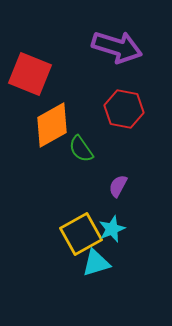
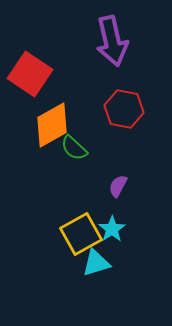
purple arrow: moved 5 px left, 6 px up; rotated 60 degrees clockwise
red square: rotated 12 degrees clockwise
green semicircle: moved 7 px left, 1 px up; rotated 12 degrees counterclockwise
cyan star: rotated 12 degrees counterclockwise
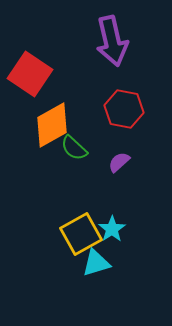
purple semicircle: moved 1 px right, 24 px up; rotated 20 degrees clockwise
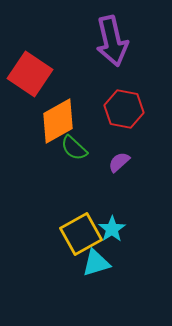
orange diamond: moved 6 px right, 4 px up
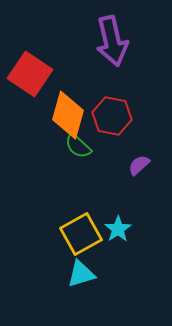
red hexagon: moved 12 px left, 7 px down
orange diamond: moved 10 px right, 6 px up; rotated 45 degrees counterclockwise
green semicircle: moved 4 px right, 2 px up
purple semicircle: moved 20 px right, 3 px down
cyan star: moved 6 px right
cyan triangle: moved 15 px left, 11 px down
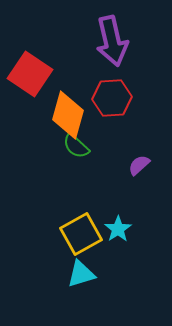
red hexagon: moved 18 px up; rotated 15 degrees counterclockwise
green semicircle: moved 2 px left
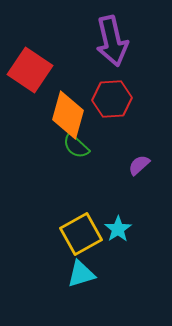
red square: moved 4 px up
red hexagon: moved 1 px down
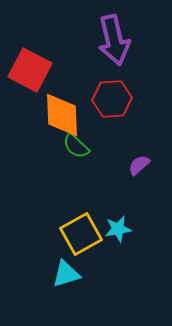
purple arrow: moved 2 px right, 1 px up
red square: rotated 6 degrees counterclockwise
orange diamond: moved 6 px left; rotated 18 degrees counterclockwise
cyan star: rotated 24 degrees clockwise
cyan triangle: moved 15 px left
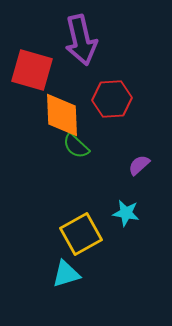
purple arrow: moved 33 px left
red square: moved 2 px right; rotated 12 degrees counterclockwise
cyan star: moved 8 px right, 16 px up; rotated 20 degrees clockwise
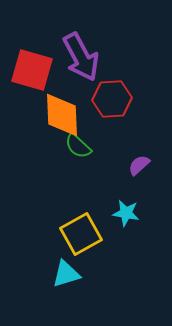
purple arrow: moved 17 px down; rotated 15 degrees counterclockwise
green semicircle: moved 2 px right
